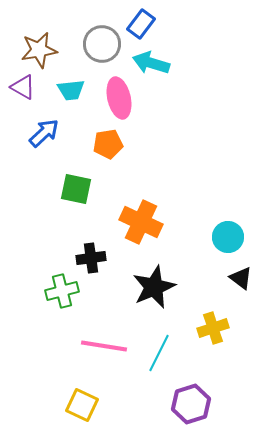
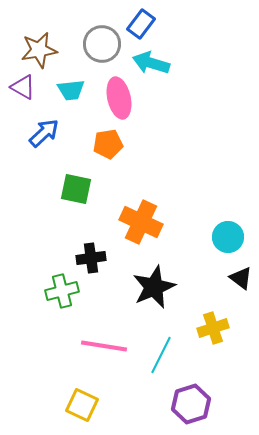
cyan line: moved 2 px right, 2 px down
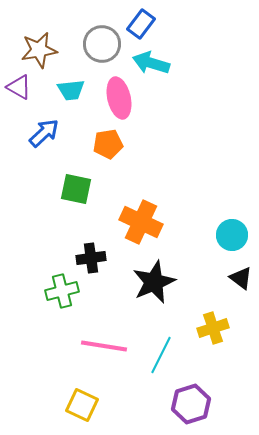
purple triangle: moved 4 px left
cyan circle: moved 4 px right, 2 px up
black star: moved 5 px up
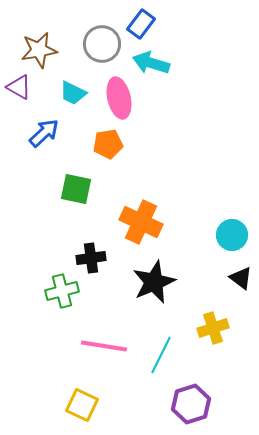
cyan trapezoid: moved 2 px right, 3 px down; rotated 32 degrees clockwise
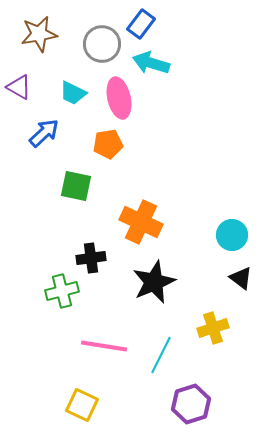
brown star: moved 16 px up
green square: moved 3 px up
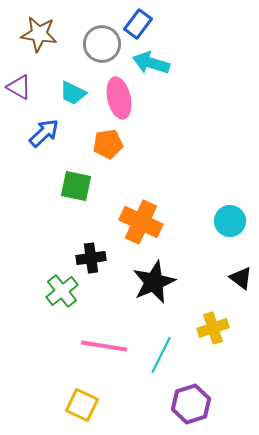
blue rectangle: moved 3 px left
brown star: rotated 18 degrees clockwise
cyan circle: moved 2 px left, 14 px up
green cross: rotated 24 degrees counterclockwise
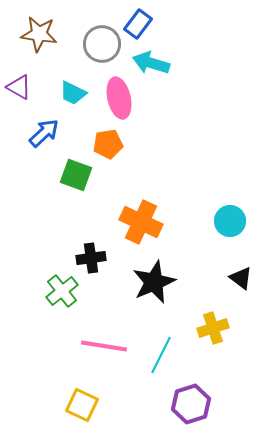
green square: moved 11 px up; rotated 8 degrees clockwise
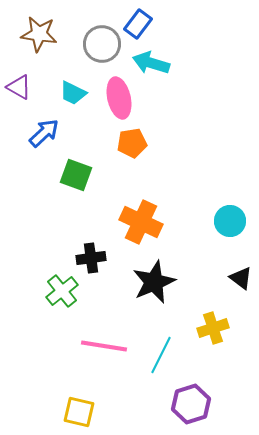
orange pentagon: moved 24 px right, 1 px up
yellow square: moved 3 px left, 7 px down; rotated 12 degrees counterclockwise
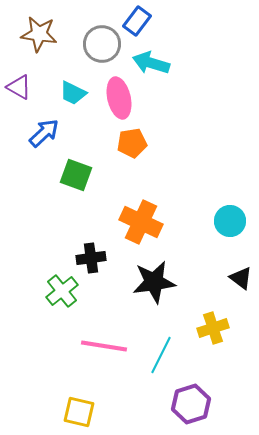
blue rectangle: moved 1 px left, 3 px up
black star: rotated 15 degrees clockwise
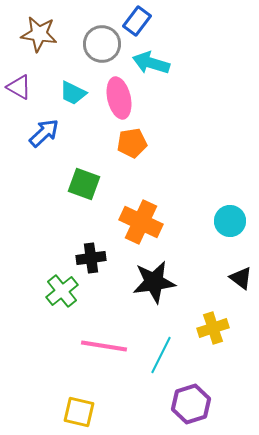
green square: moved 8 px right, 9 px down
